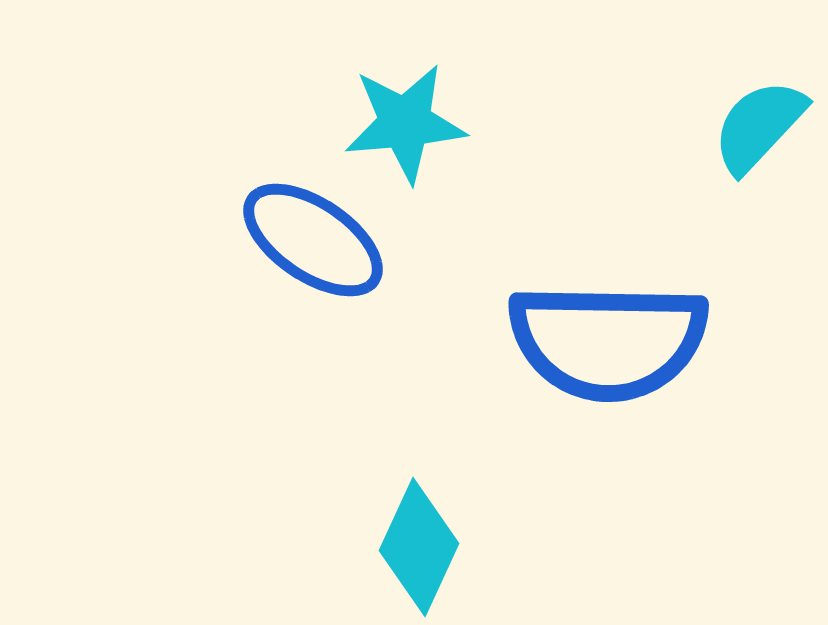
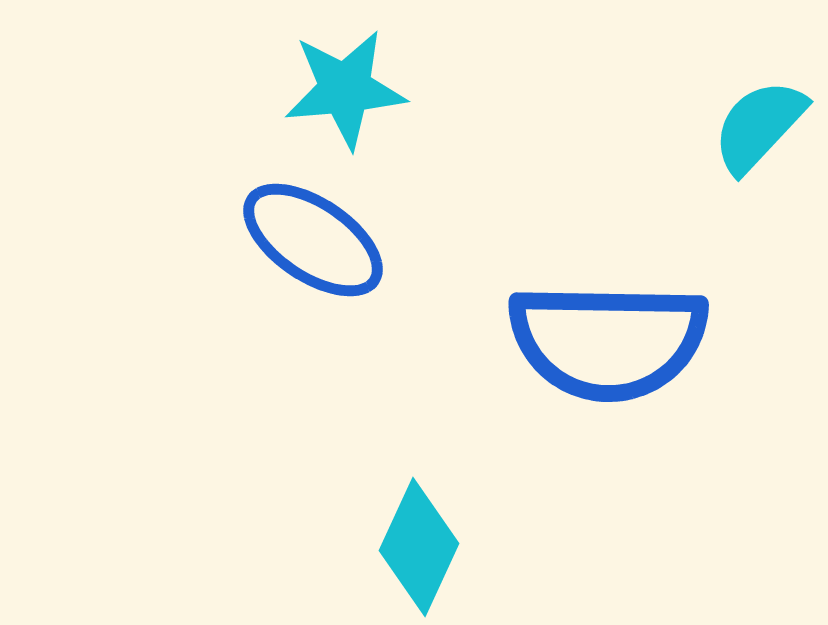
cyan star: moved 60 px left, 34 px up
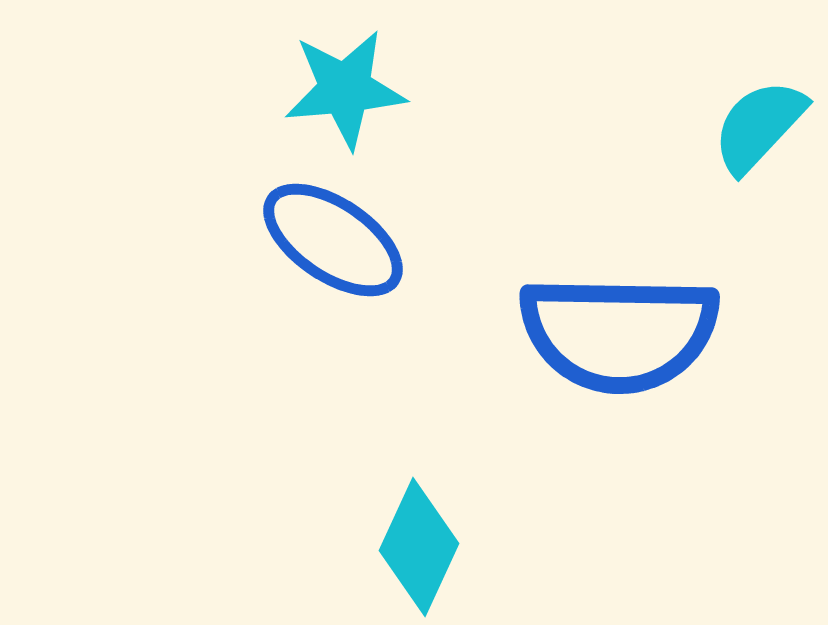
blue ellipse: moved 20 px right
blue semicircle: moved 11 px right, 8 px up
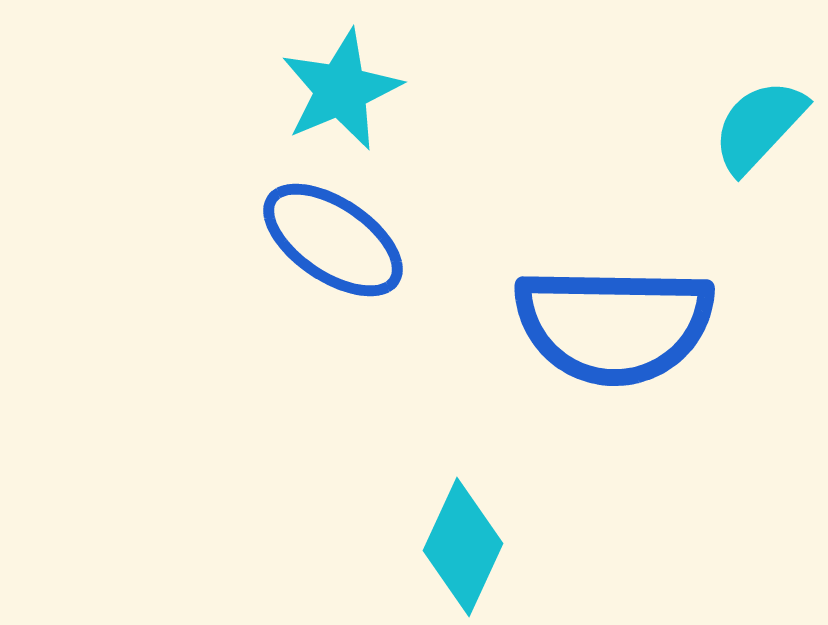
cyan star: moved 4 px left, 1 px down; rotated 18 degrees counterclockwise
blue semicircle: moved 5 px left, 8 px up
cyan diamond: moved 44 px right
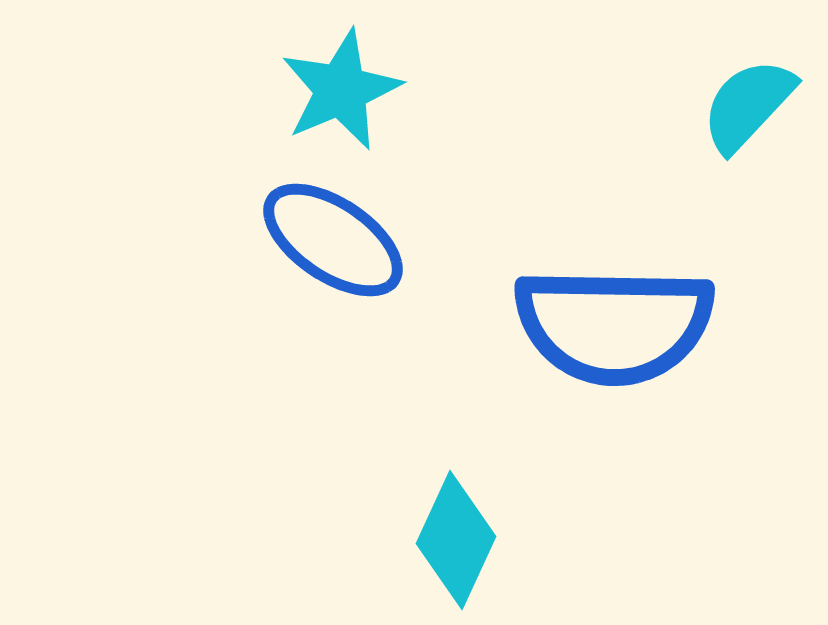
cyan semicircle: moved 11 px left, 21 px up
cyan diamond: moved 7 px left, 7 px up
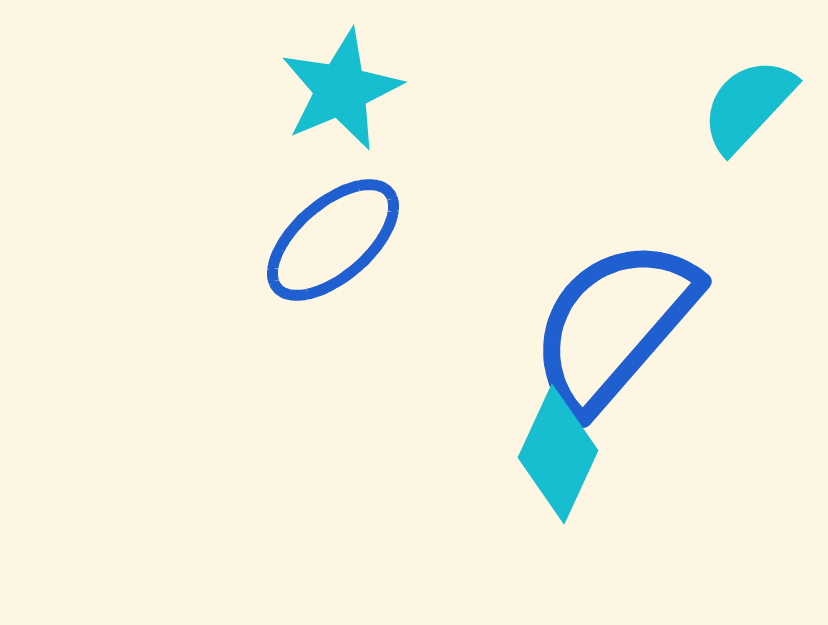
blue ellipse: rotated 75 degrees counterclockwise
blue semicircle: rotated 130 degrees clockwise
cyan diamond: moved 102 px right, 86 px up
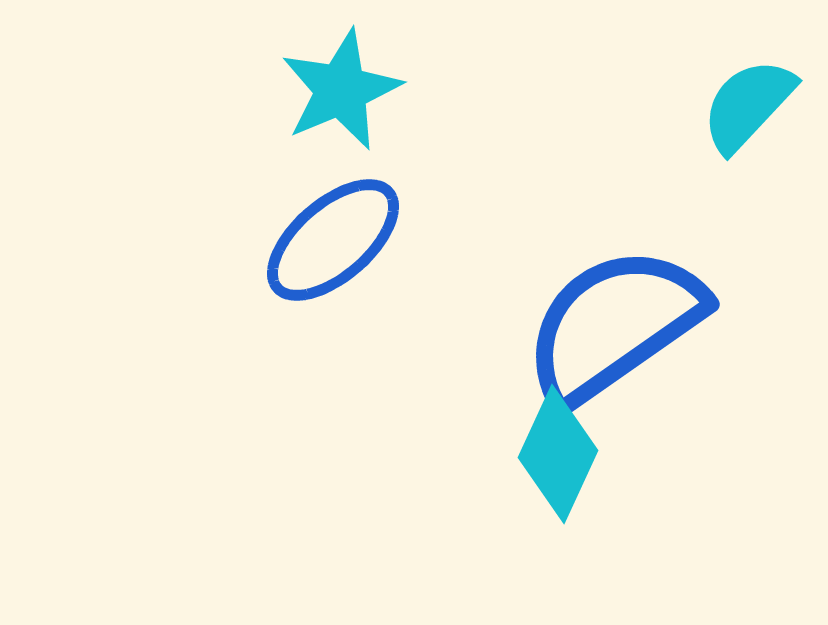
blue semicircle: rotated 14 degrees clockwise
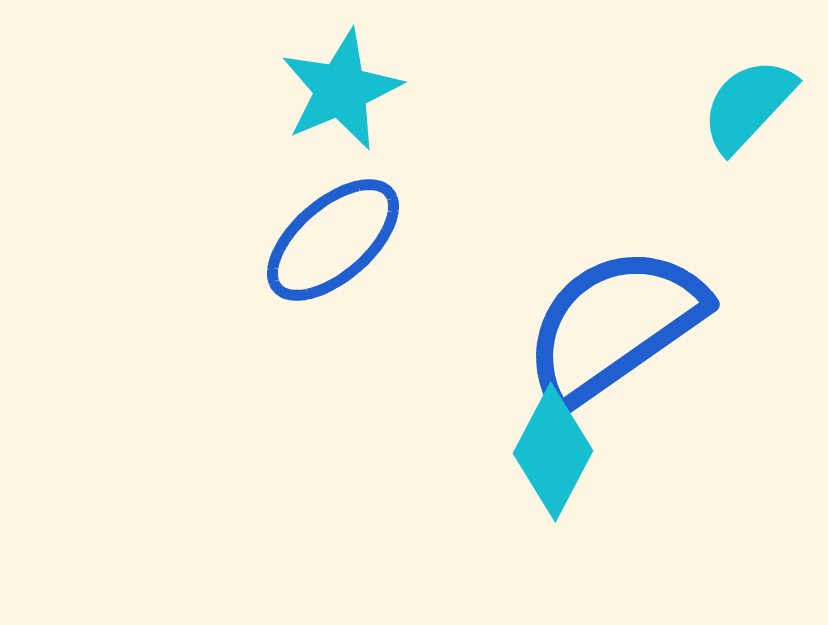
cyan diamond: moved 5 px left, 2 px up; rotated 3 degrees clockwise
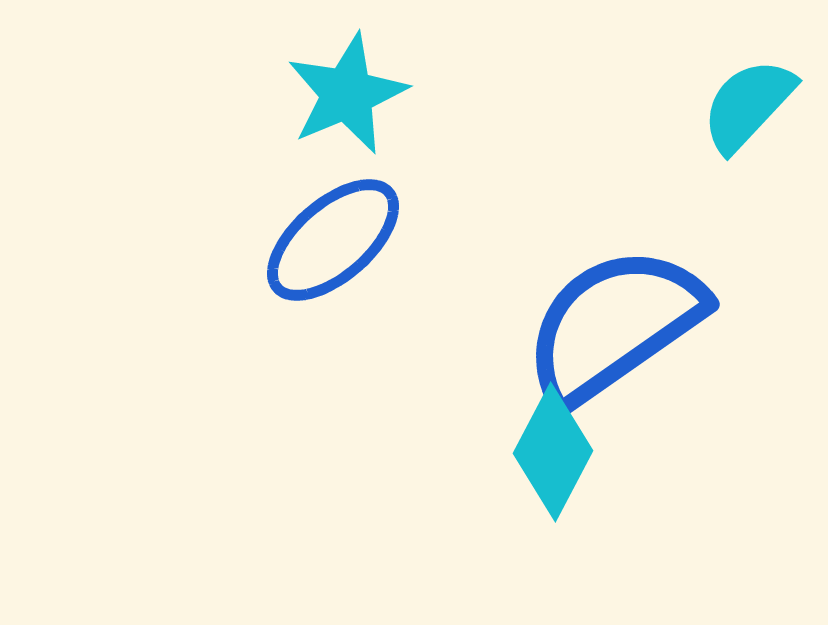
cyan star: moved 6 px right, 4 px down
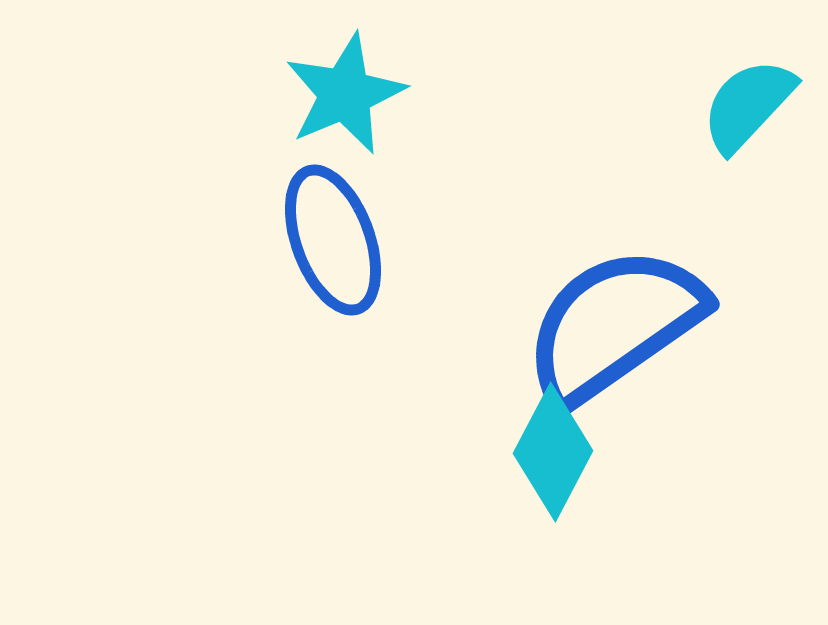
cyan star: moved 2 px left
blue ellipse: rotated 69 degrees counterclockwise
